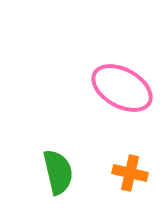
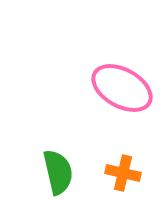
orange cross: moved 7 px left
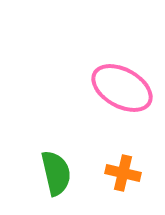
green semicircle: moved 2 px left, 1 px down
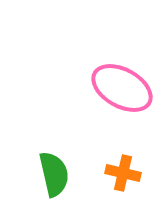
green semicircle: moved 2 px left, 1 px down
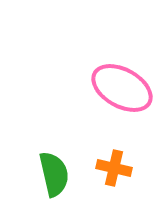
orange cross: moved 9 px left, 5 px up
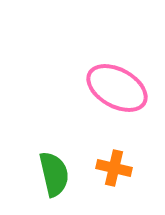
pink ellipse: moved 5 px left
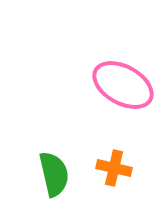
pink ellipse: moved 6 px right, 3 px up
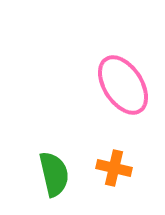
pink ellipse: rotated 28 degrees clockwise
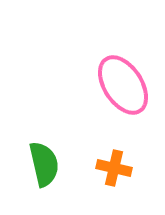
green semicircle: moved 10 px left, 10 px up
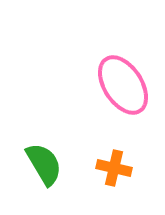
green semicircle: rotated 18 degrees counterclockwise
